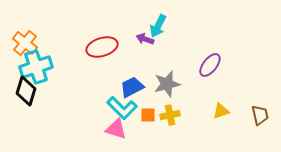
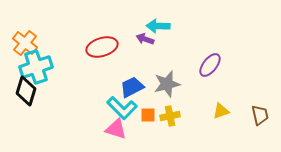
cyan arrow: rotated 65 degrees clockwise
yellow cross: moved 1 px down
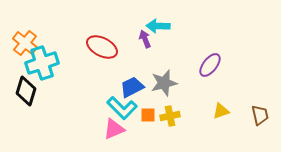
purple arrow: rotated 48 degrees clockwise
red ellipse: rotated 44 degrees clockwise
cyan cross: moved 6 px right, 4 px up
gray star: moved 3 px left, 1 px up
pink triangle: moved 2 px left; rotated 40 degrees counterclockwise
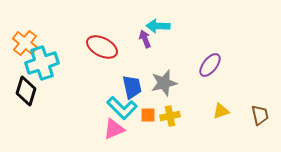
blue trapezoid: rotated 105 degrees clockwise
